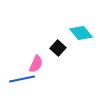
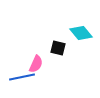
black square: rotated 28 degrees counterclockwise
blue line: moved 2 px up
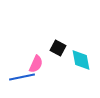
cyan diamond: moved 27 px down; rotated 30 degrees clockwise
black square: rotated 14 degrees clockwise
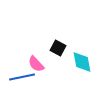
cyan diamond: moved 1 px right, 2 px down
pink semicircle: rotated 114 degrees clockwise
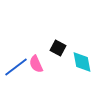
pink semicircle: rotated 18 degrees clockwise
blue line: moved 6 px left, 10 px up; rotated 25 degrees counterclockwise
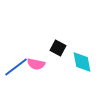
pink semicircle: rotated 54 degrees counterclockwise
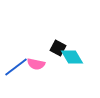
cyan diamond: moved 10 px left, 5 px up; rotated 20 degrees counterclockwise
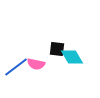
black square: moved 1 px left, 1 px down; rotated 21 degrees counterclockwise
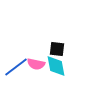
cyan diamond: moved 16 px left, 9 px down; rotated 20 degrees clockwise
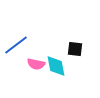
black square: moved 18 px right
blue line: moved 22 px up
